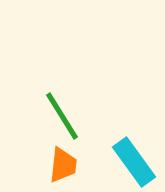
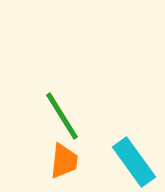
orange trapezoid: moved 1 px right, 4 px up
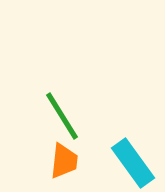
cyan rectangle: moved 1 px left, 1 px down
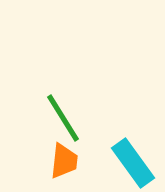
green line: moved 1 px right, 2 px down
